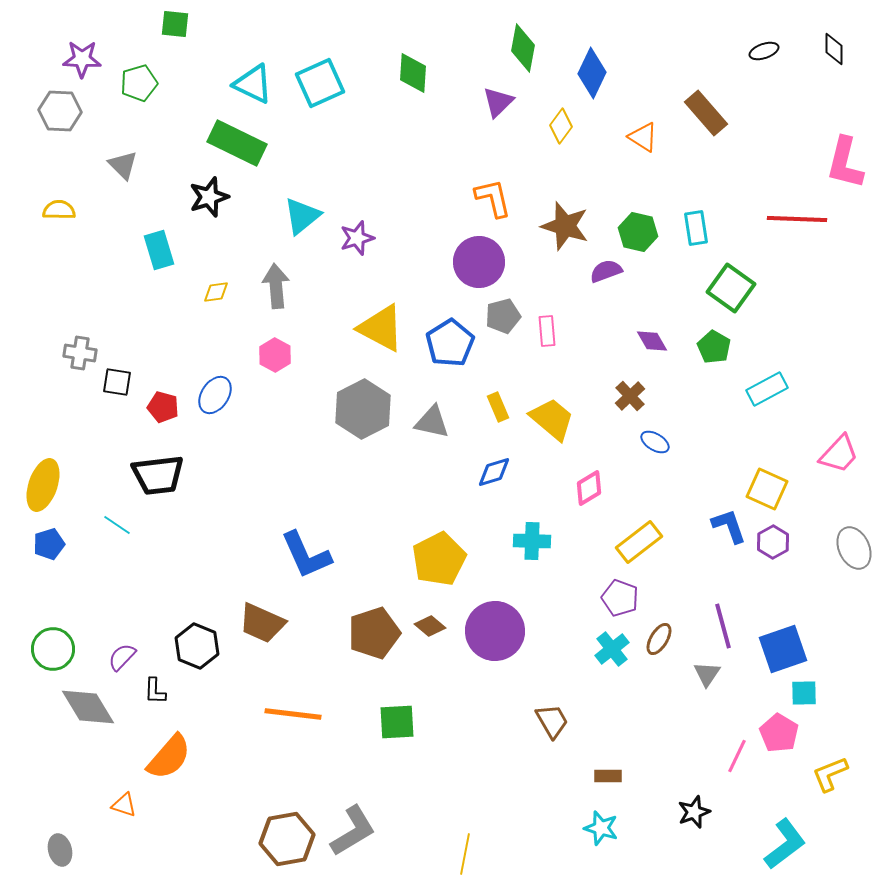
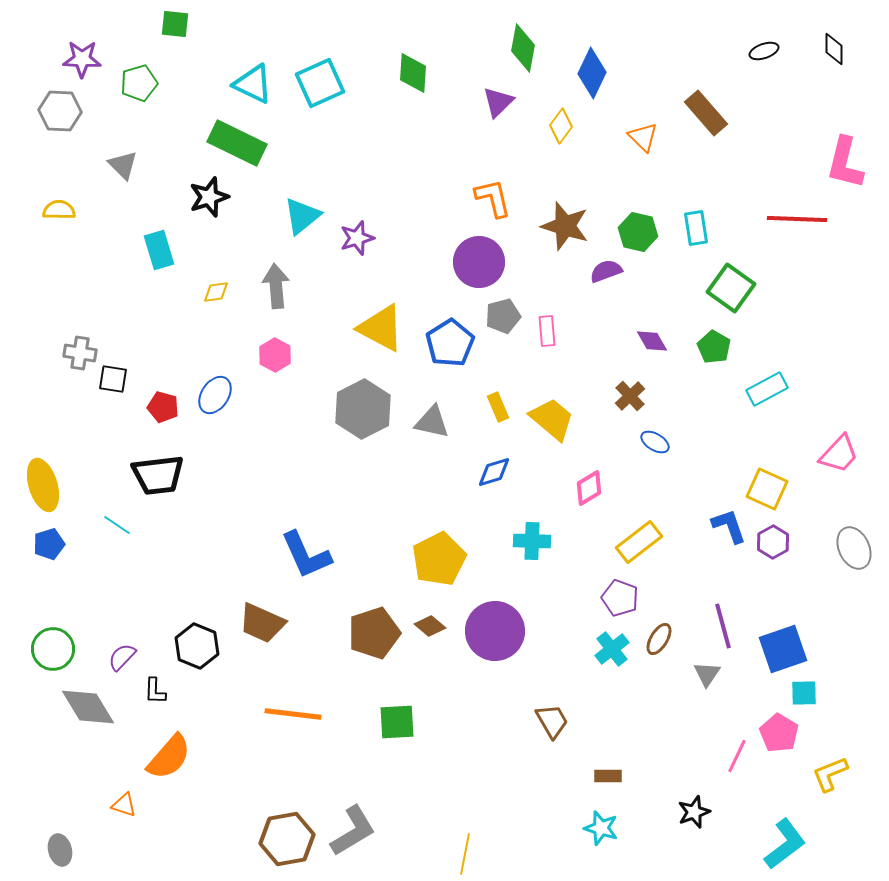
orange triangle at (643, 137): rotated 12 degrees clockwise
black square at (117, 382): moved 4 px left, 3 px up
yellow ellipse at (43, 485): rotated 36 degrees counterclockwise
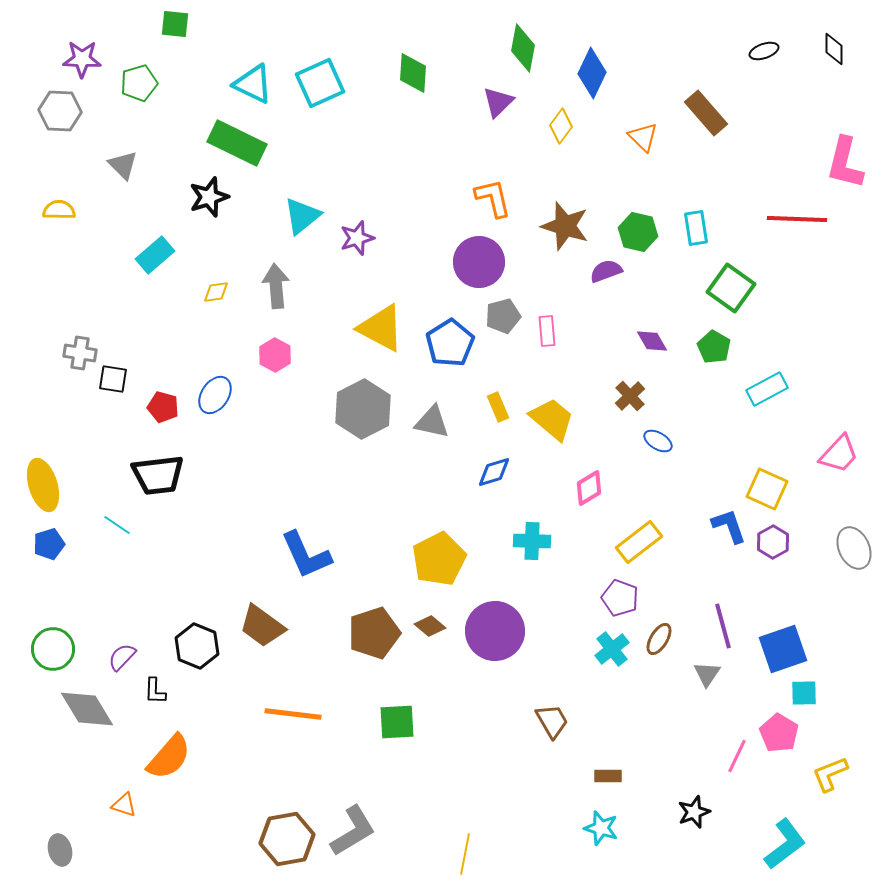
cyan rectangle at (159, 250): moved 4 px left, 5 px down; rotated 66 degrees clockwise
blue ellipse at (655, 442): moved 3 px right, 1 px up
brown trapezoid at (262, 623): moved 3 px down; rotated 12 degrees clockwise
gray diamond at (88, 707): moved 1 px left, 2 px down
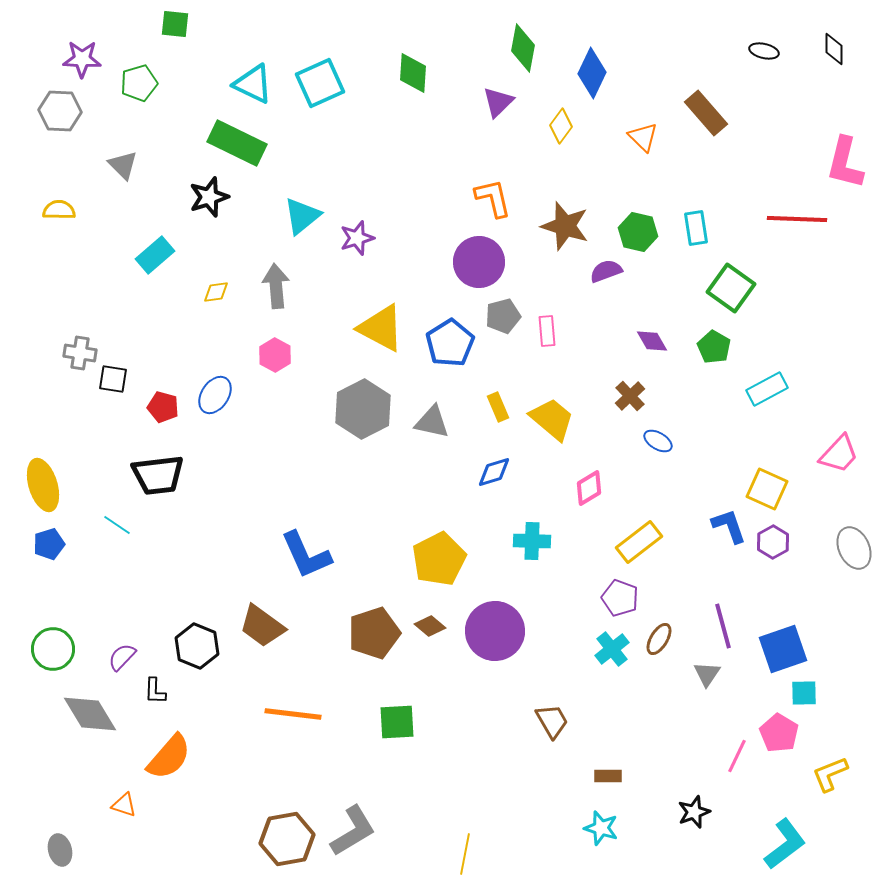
black ellipse at (764, 51): rotated 32 degrees clockwise
gray diamond at (87, 709): moved 3 px right, 5 px down
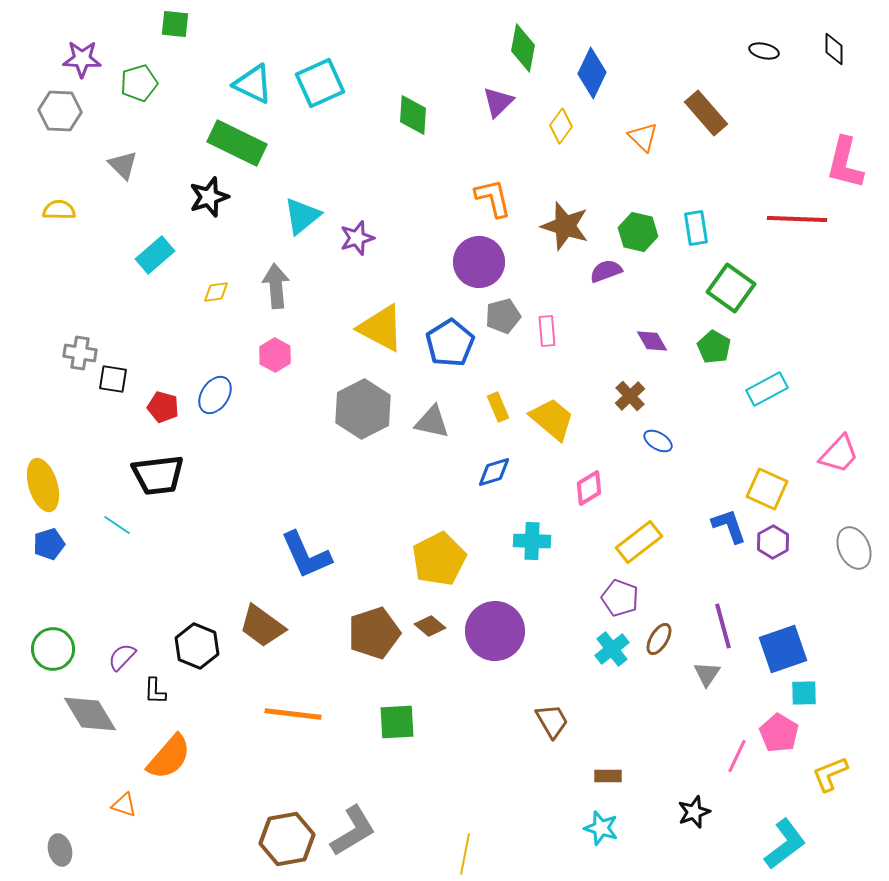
green diamond at (413, 73): moved 42 px down
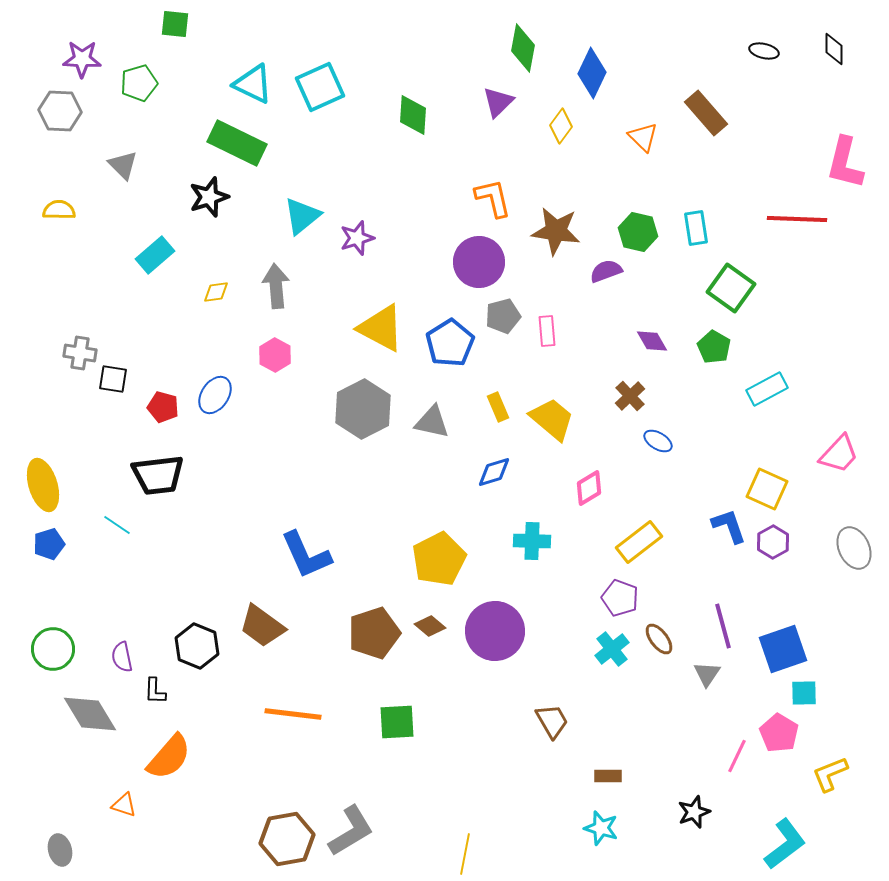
cyan square at (320, 83): moved 4 px down
brown star at (565, 226): moved 9 px left, 5 px down; rotated 9 degrees counterclockwise
brown ellipse at (659, 639): rotated 68 degrees counterclockwise
purple semicircle at (122, 657): rotated 56 degrees counterclockwise
gray L-shape at (353, 831): moved 2 px left
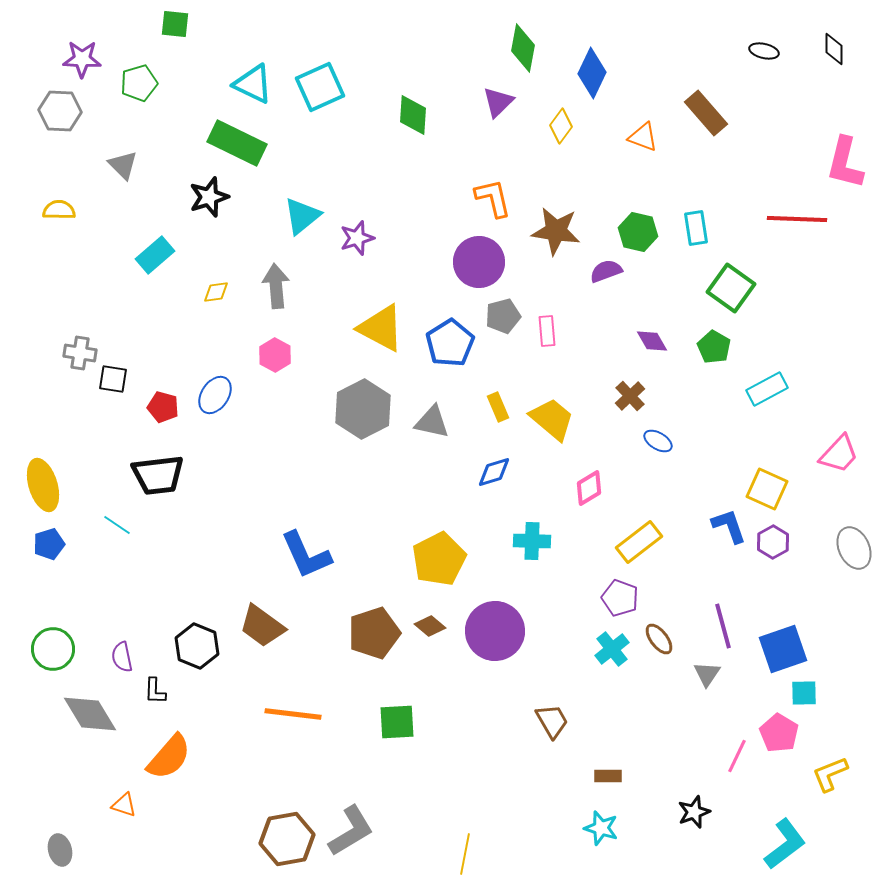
orange triangle at (643, 137): rotated 24 degrees counterclockwise
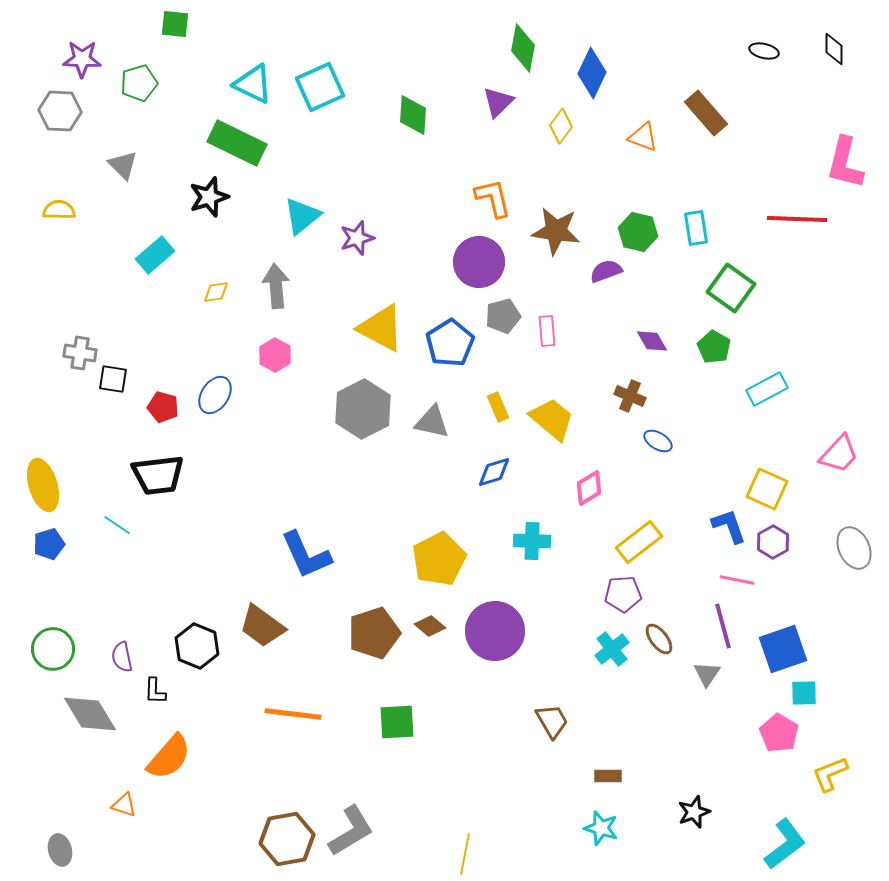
brown cross at (630, 396): rotated 24 degrees counterclockwise
purple pentagon at (620, 598): moved 3 px right, 4 px up; rotated 24 degrees counterclockwise
pink line at (737, 756): moved 176 px up; rotated 76 degrees clockwise
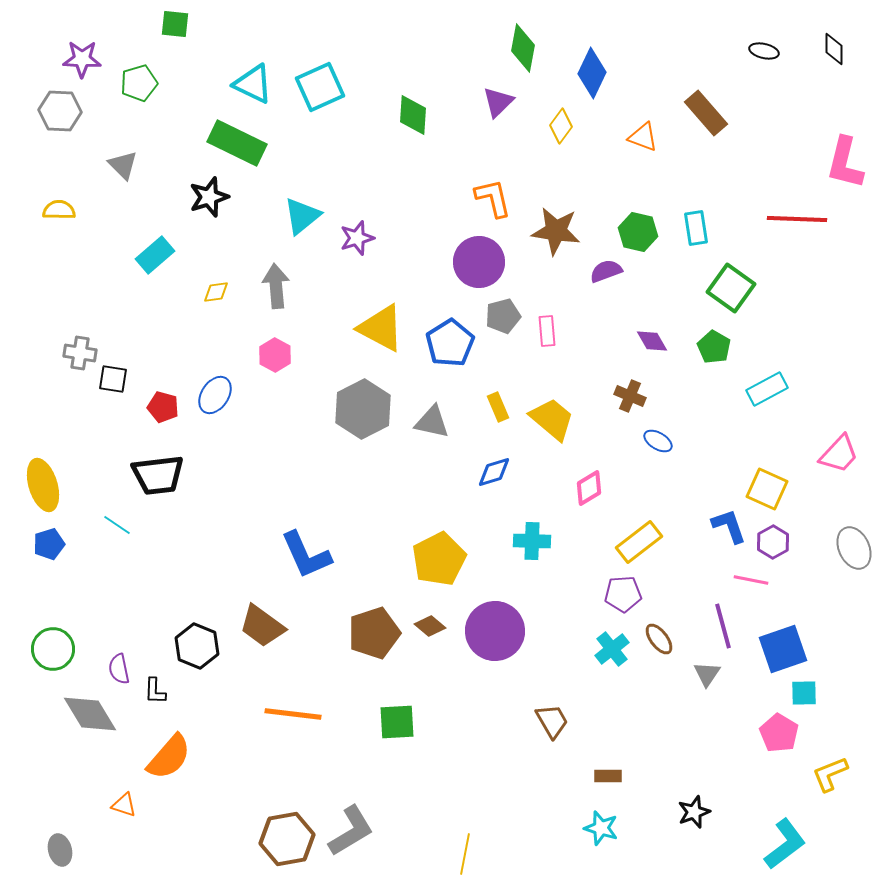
pink line at (737, 580): moved 14 px right
purple semicircle at (122, 657): moved 3 px left, 12 px down
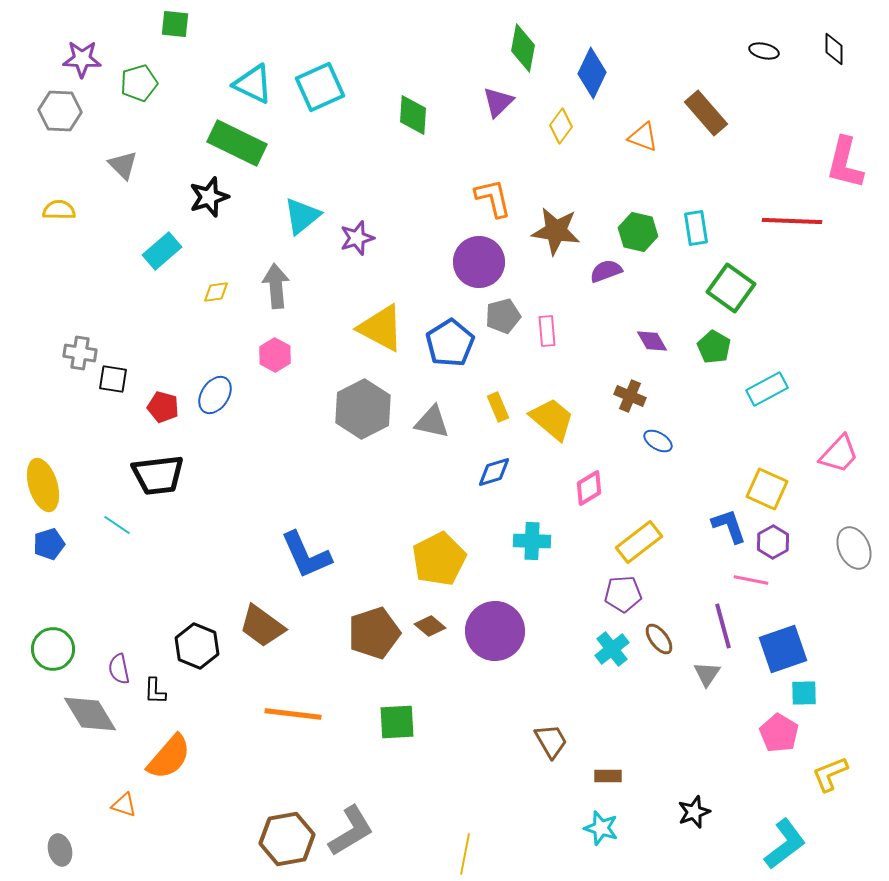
red line at (797, 219): moved 5 px left, 2 px down
cyan rectangle at (155, 255): moved 7 px right, 4 px up
brown trapezoid at (552, 721): moved 1 px left, 20 px down
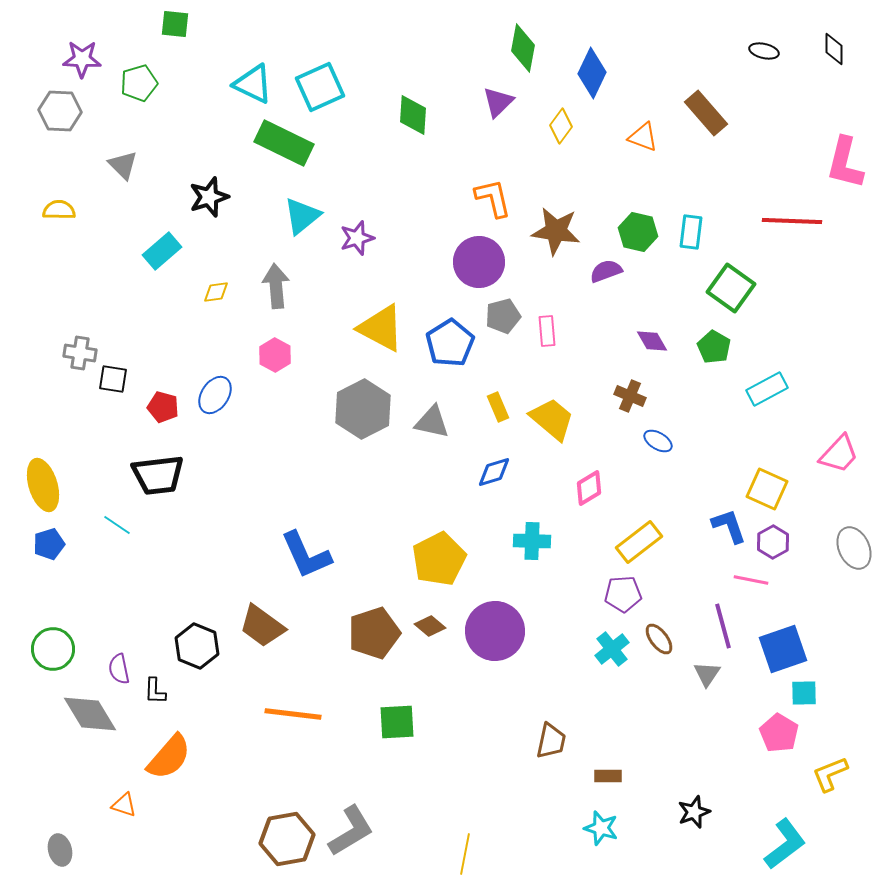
green rectangle at (237, 143): moved 47 px right
cyan rectangle at (696, 228): moved 5 px left, 4 px down; rotated 16 degrees clockwise
brown trapezoid at (551, 741): rotated 42 degrees clockwise
